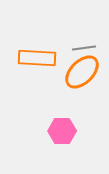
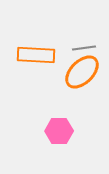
orange rectangle: moved 1 px left, 3 px up
pink hexagon: moved 3 px left
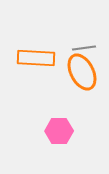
orange rectangle: moved 3 px down
orange ellipse: rotated 72 degrees counterclockwise
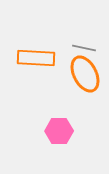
gray line: rotated 20 degrees clockwise
orange ellipse: moved 3 px right, 2 px down
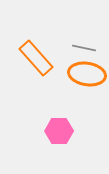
orange rectangle: rotated 45 degrees clockwise
orange ellipse: moved 2 px right; rotated 54 degrees counterclockwise
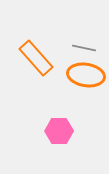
orange ellipse: moved 1 px left, 1 px down
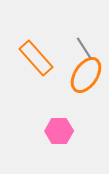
gray line: rotated 45 degrees clockwise
orange ellipse: rotated 66 degrees counterclockwise
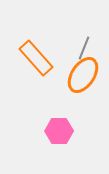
gray line: rotated 55 degrees clockwise
orange ellipse: moved 3 px left
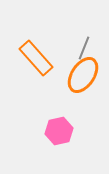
pink hexagon: rotated 12 degrees counterclockwise
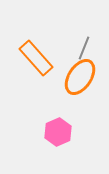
orange ellipse: moved 3 px left, 2 px down
pink hexagon: moved 1 px left, 1 px down; rotated 12 degrees counterclockwise
